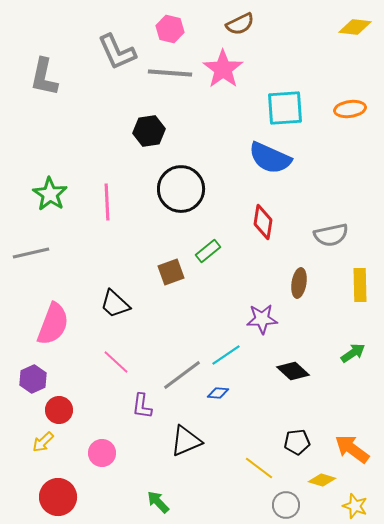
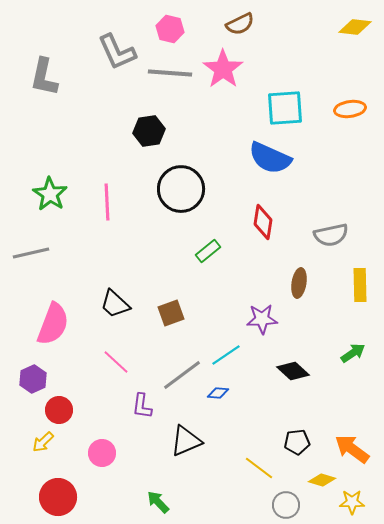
brown square at (171, 272): moved 41 px down
yellow star at (355, 506): moved 3 px left, 4 px up; rotated 20 degrees counterclockwise
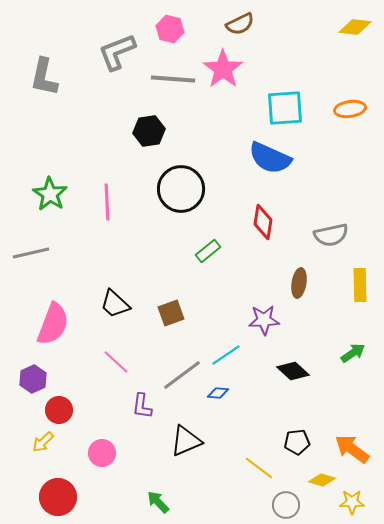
gray L-shape at (117, 52): rotated 93 degrees clockwise
gray line at (170, 73): moved 3 px right, 6 px down
purple star at (262, 319): moved 2 px right, 1 px down
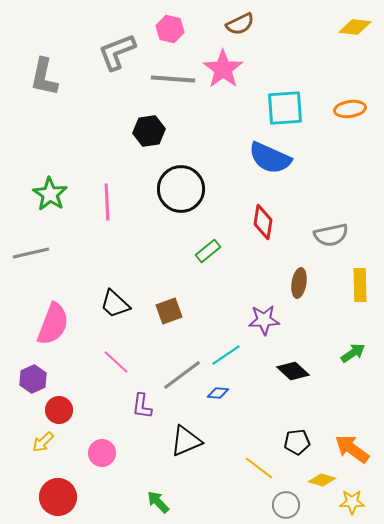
brown square at (171, 313): moved 2 px left, 2 px up
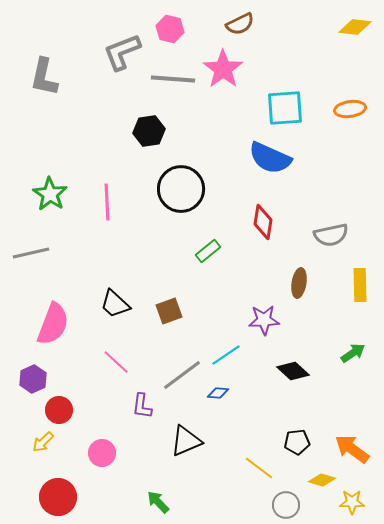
gray L-shape at (117, 52): moved 5 px right
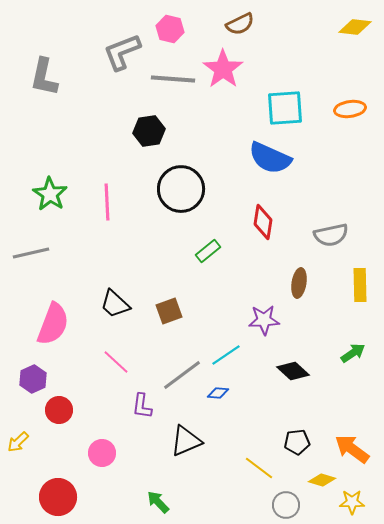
yellow arrow at (43, 442): moved 25 px left
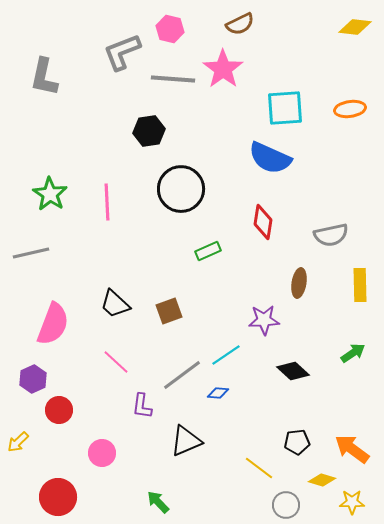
green rectangle at (208, 251): rotated 15 degrees clockwise
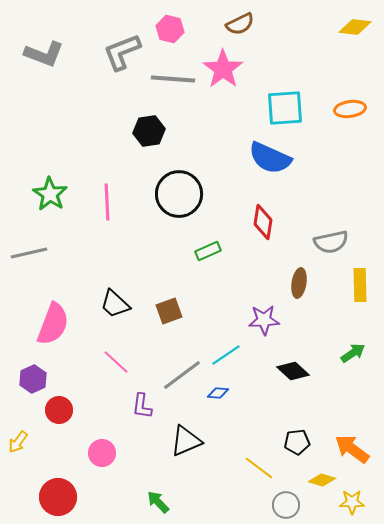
gray L-shape at (44, 77): moved 23 px up; rotated 81 degrees counterclockwise
black circle at (181, 189): moved 2 px left, 5 px down
gray semicircle at (331, 235): moved 7 px down
gray line at (31, 253): moved 2 px left
yellow arrow at (18, 442): rotated 10 degrees counterclockwise
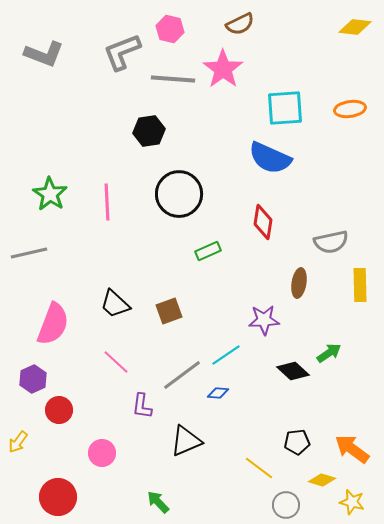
green arrow at (353, 353): moved 24 px left
yellow star at (352, 502): rotated 15 degrees clockwise
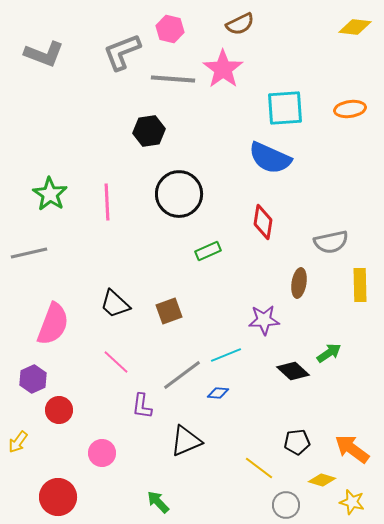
cyan line at (226, 355): rotated 12 degrees clockwise
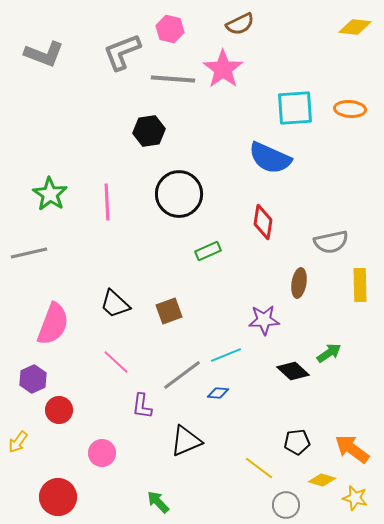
cyan square at (285, 108): moved 10 px right
orange ellipse at (350, 109): rotated 12 degrees clockwise
yellow star at (352, 502): moved 3 px right, 4 px up
